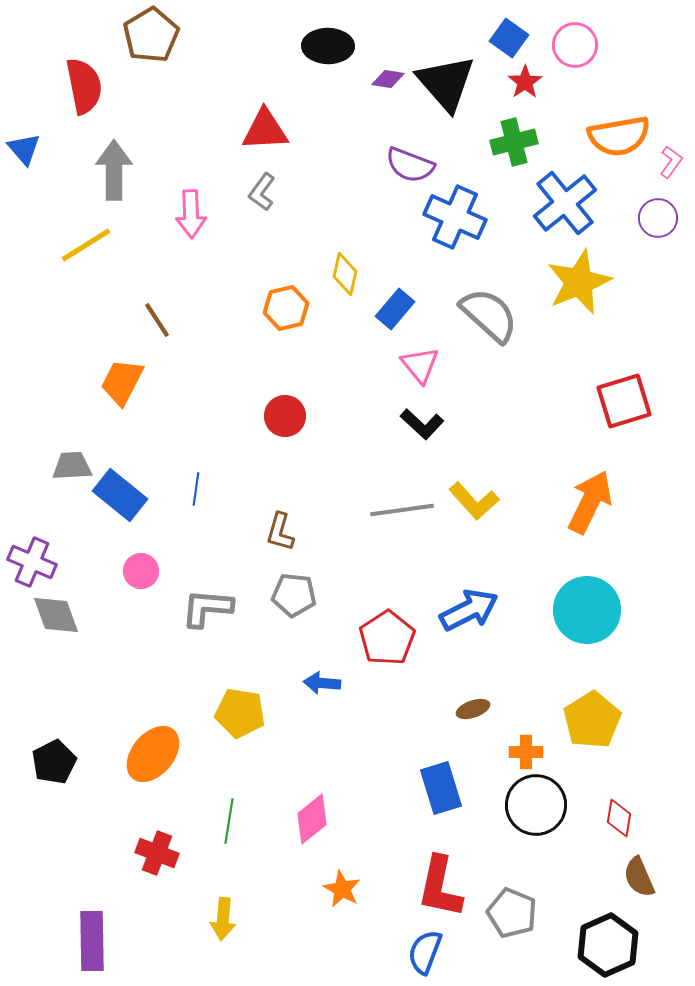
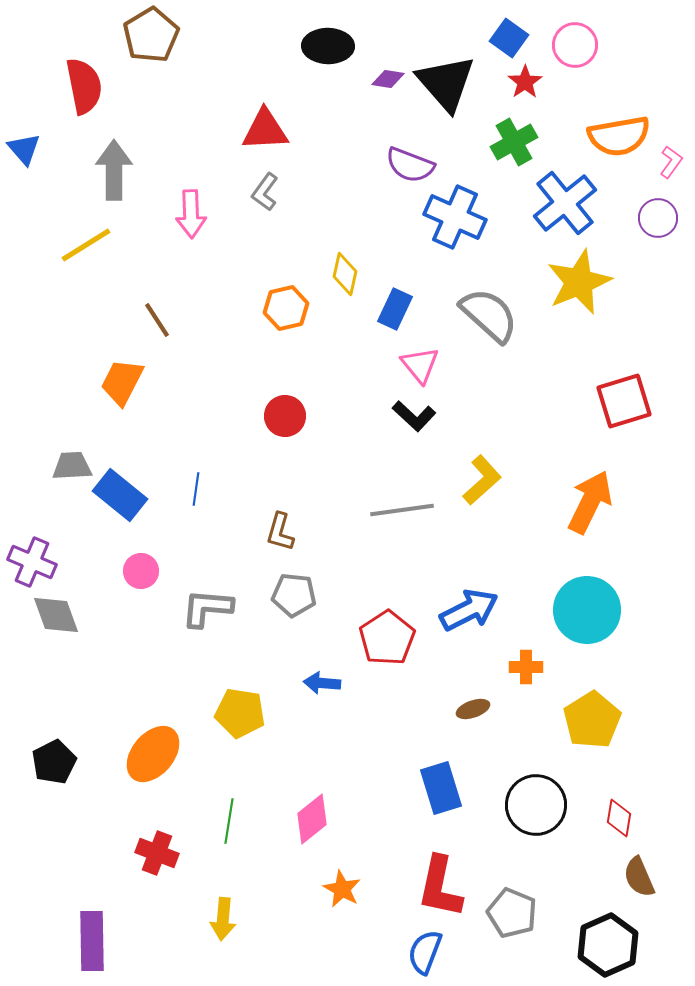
green cross at (514, 142): rotated 15 degrees counterclockwise
gray L-shape at (262, 192): moved 3 px right
blue rectangle at (395, 309): rotated 15 degrees counterclockwise
black L-shape at (422, 424): moved 8 px left, 8 px up
yellow L-shape at (474, 501): moved 8 px right, 21 px up; rotated 90 degrees counterclockwise
orange cross at (526, 752): moved 85 px up
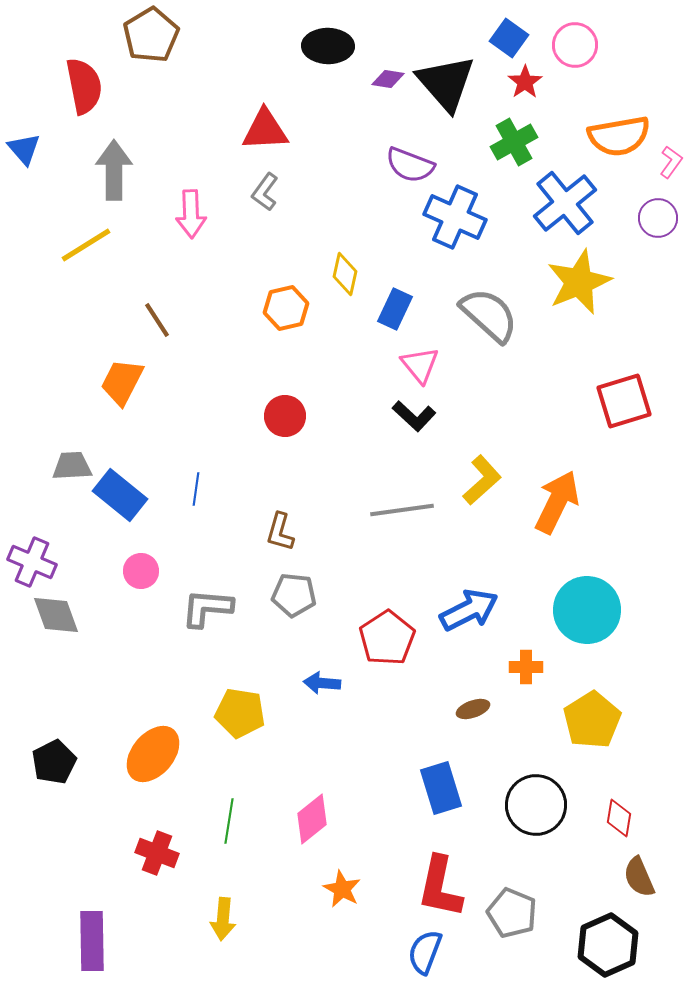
orange arrow at (590, 502): moved 33 px left
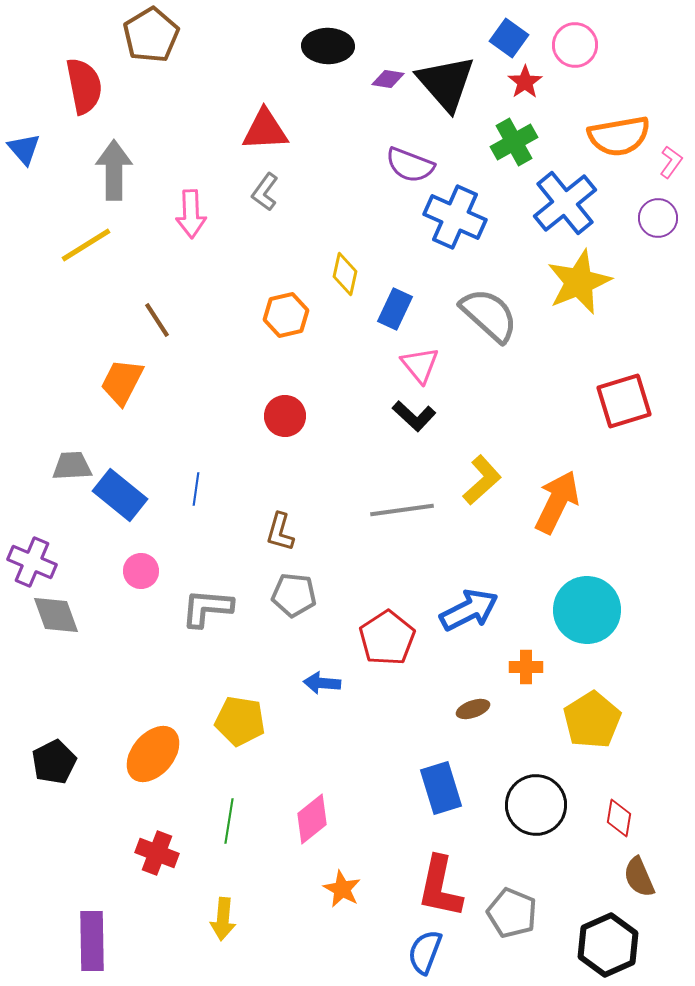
orange hexagon at (286, 308): moved 7 px down
yellow pentagon at (240, 713): moved 8 px down
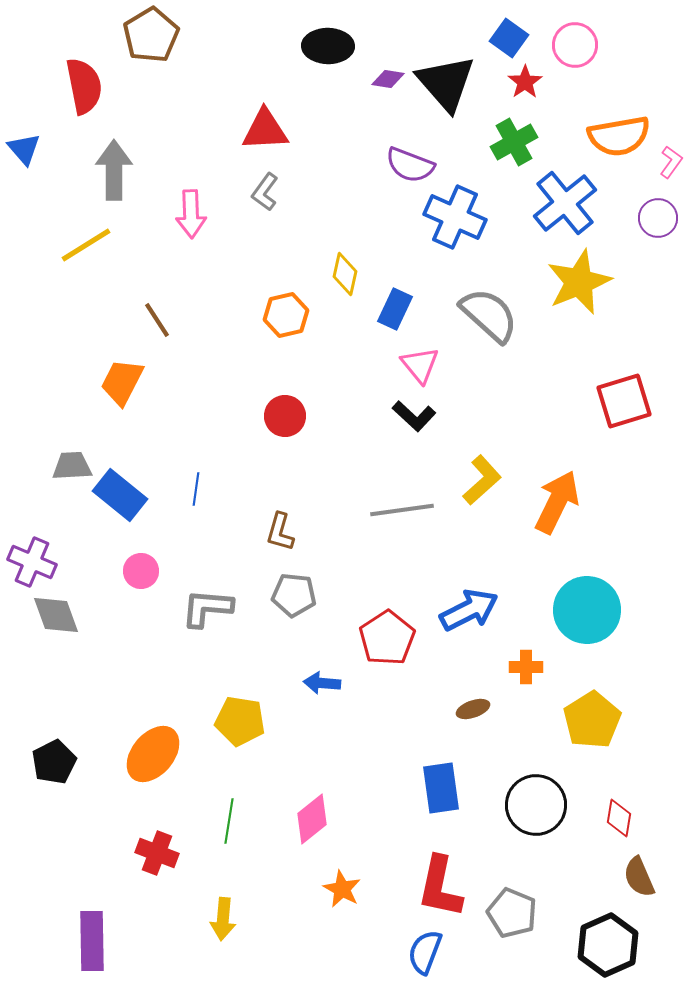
blue rectangle at (441, 788): rotated 9 degrees clockwise
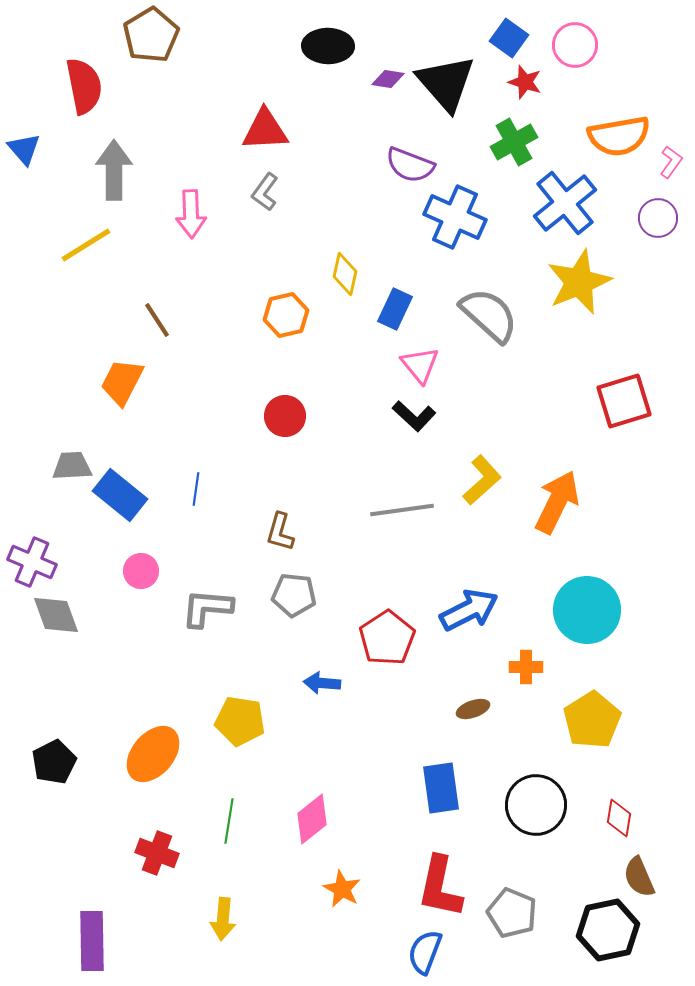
red star at (525, 82): rotated 20 degrees counterclockwise
black hexagon at (608, 945): moved 15 px up; rotated 12 degrees clockwise
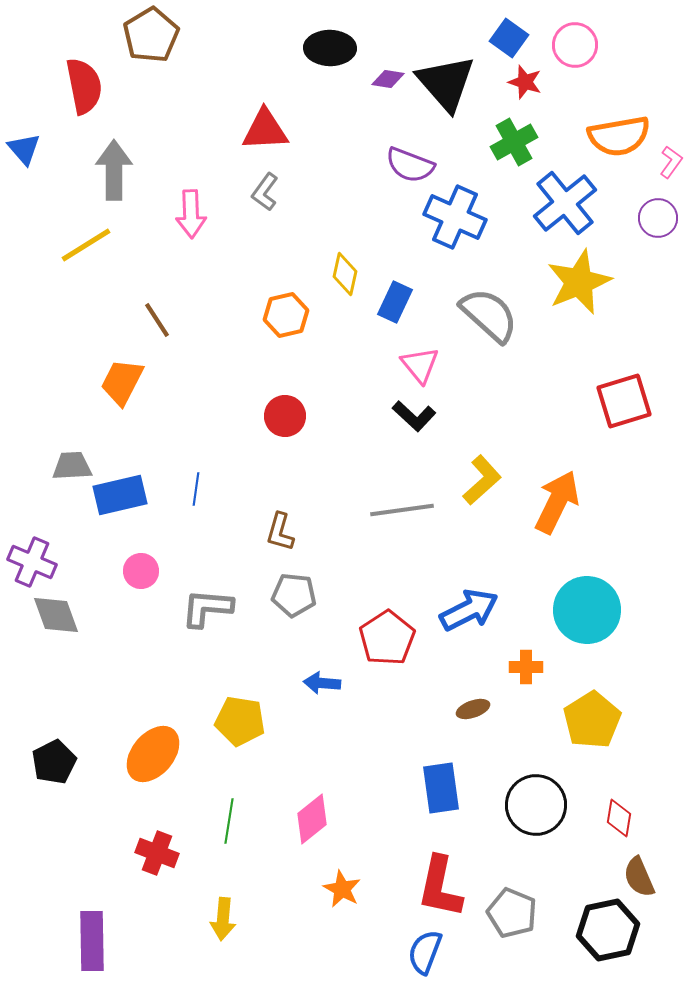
black ellipse at (328, 46): moved 2 px right, 2 px down
blue rectangle at (395, 309): moved 7 px up
blue rectangle at (120, 495): rotated 52 degrees counterclockwise
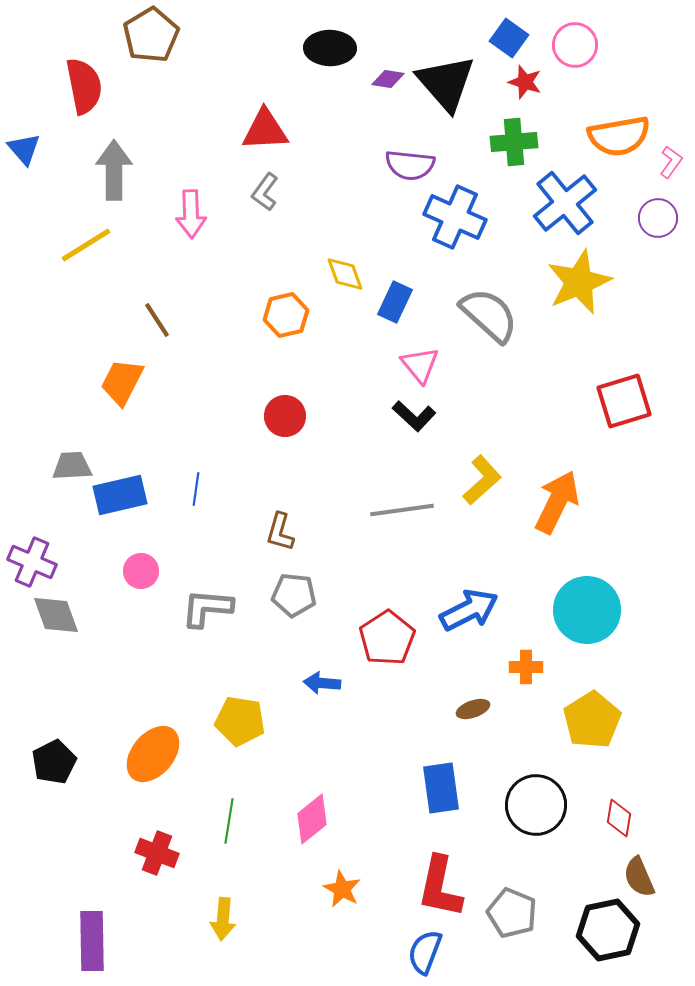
green cross at (514, 142): rotated 24 degrees clockwise
purple semicircle at (410, 165): rotated 15 degrees counterclockwise
yellow diamond at (345, 274): rotated 33 degrees counterclockwise
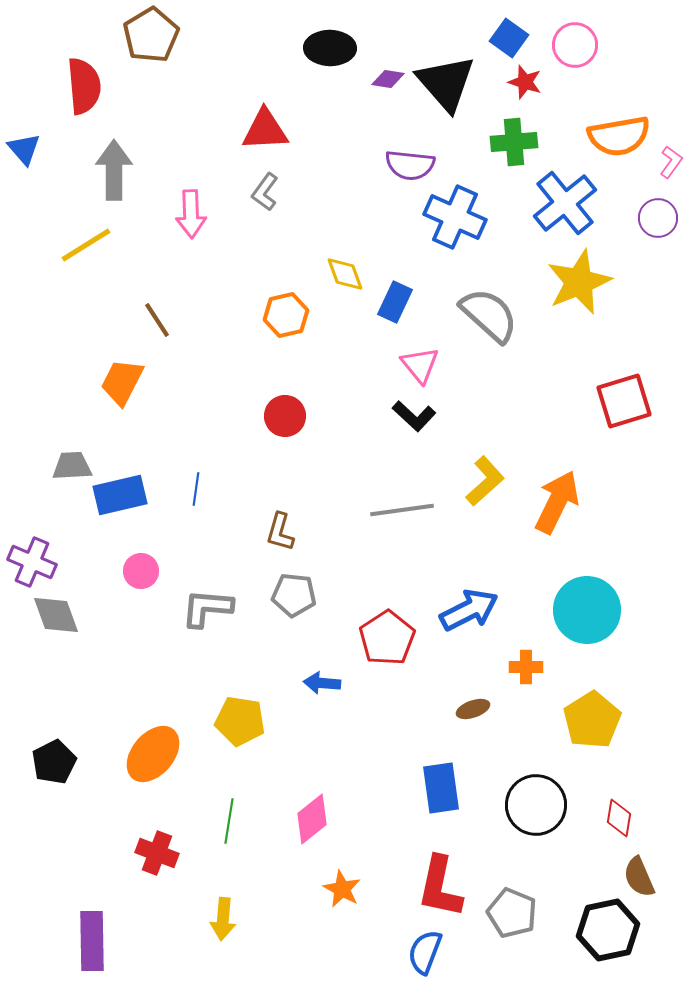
red semicircle at (84, 86): rotated 6 degrees clockwise
yellow L-shape at (482, 480): moved 3 px right, 1 px down
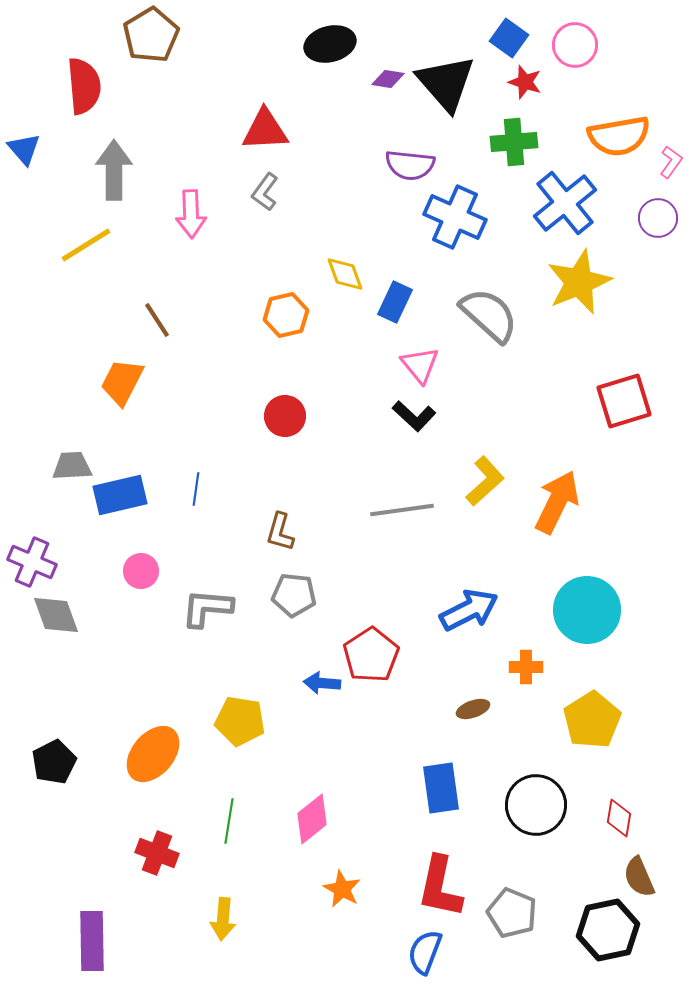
black ellipse at (330, 48): moved 4 px up; rotated 15 degrees counterclockwise
red pentagon at (387, 638): moved 16 px left, 17 px down
